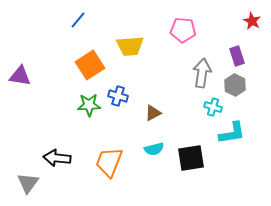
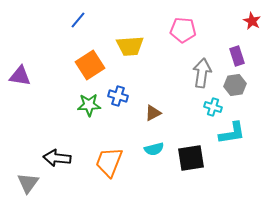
gray hexagon: rotated 25 degrees clockwise
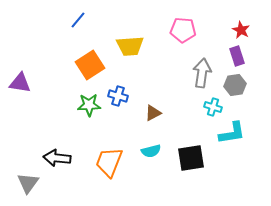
red star: moved 11 px left, 9 px down
purple triangle: moved 7 px down
cyan semicircle: moved 3 px left, 2 px down
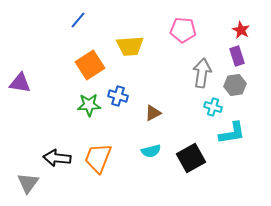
black square: rotated 20 degrees counterclockwise
orange trapezoid: moved 11 px left, 4 px up
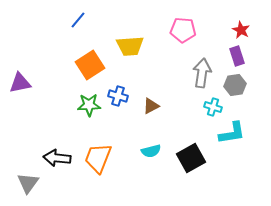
purple triangle: rotated 20 degrees counterclockwise
brown triangle: moved 2 px left, 7 px up
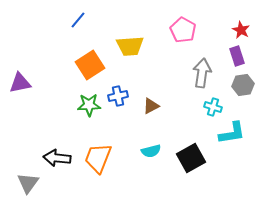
pink pentagon: rotated 25 degrees clockwise
gray hexagon: moved 8 px right
blue cross: rotated 30 degrees counterclockwise
